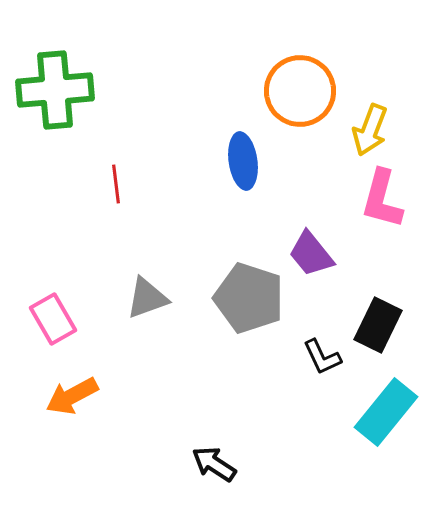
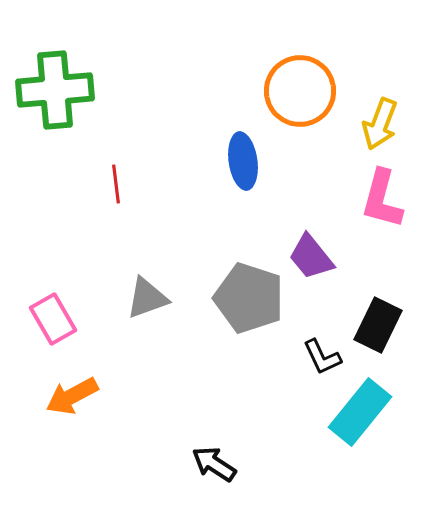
yellow arrow: moved 10 px right, 6 px up
purple trapezoid: moved 3 px down
cyan rectangle: moved 26 px left
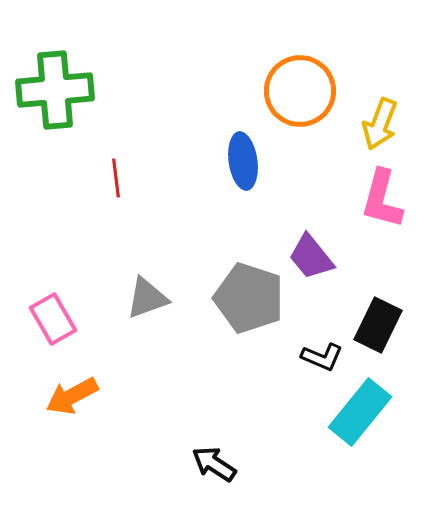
red line: moved 6 px up
black L-shape: rotated 42 degrees counterclockwise
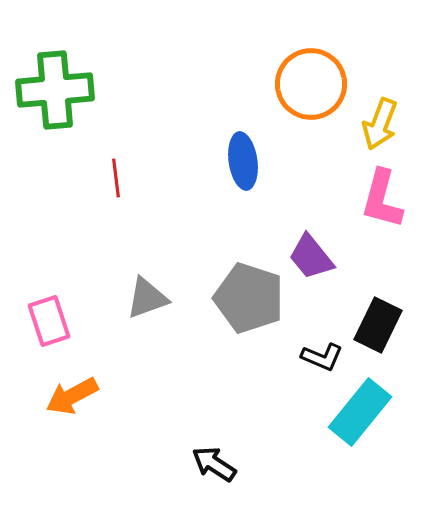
orange circle: moved 11 px right, 7 px up
pink rectangle: moved 4 px left, 2 px down; rotated 12 degrees clockwise
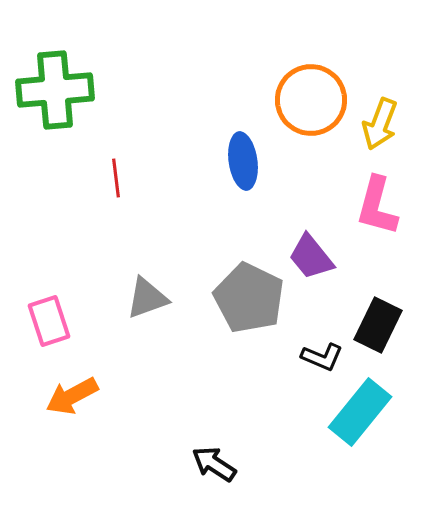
orange circle: moved 16 px down
pink L-shape: moved 5 px left, 7 px down
gray pentagon: rotated 8 degrees clockwise
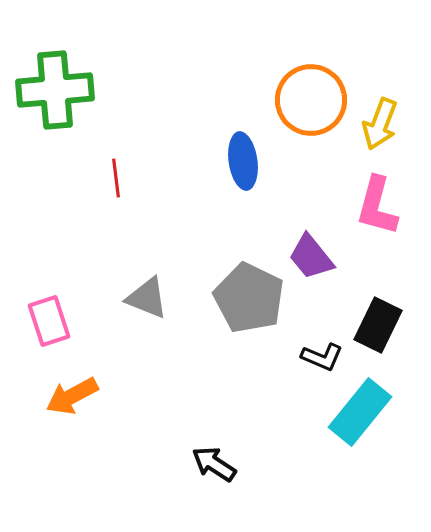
gray triangle: rotated 42 degrees clockwise
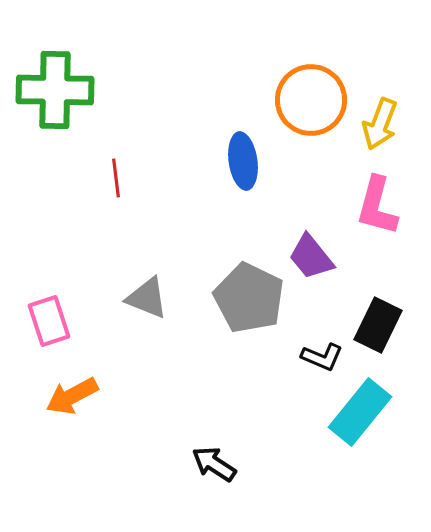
green cross: rotated 6 degrees clockwise
